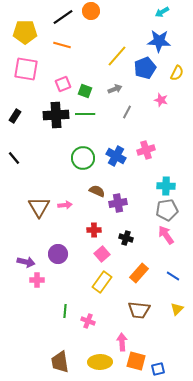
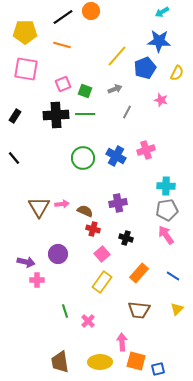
brown semicircle at (97, 191): moved 12 px left, 20 px down
pink arrow at (65, 205): moved 3 px left, 1 px up
red cross at (94, 230): moved 1 px left, 1 px up; rotated 16 degrees clockwise
green line at (65, 311): rotated 24 degrees counterclockwise
pink cross at (88, 321): rotated 24 degrees clockwise
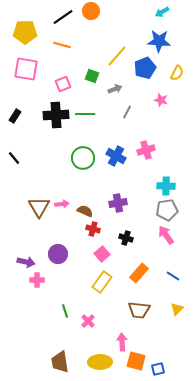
green square at (85, 91): moved 7 px right, 15 px up
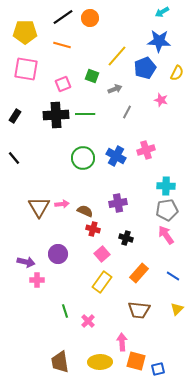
orange circle at (91, 11): moved 1 px left, 7 px down
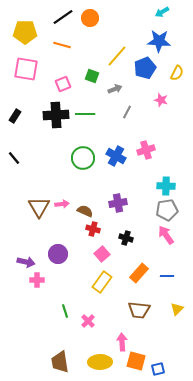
blue line at (173, 276): moved 6 px left; rotated 32 degrees counterclockwise
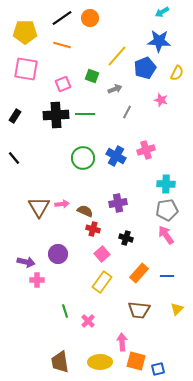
black line at (63, 17): moved 1 px left, 1 px down
cyan cross at (166, 186): moved 2 px up
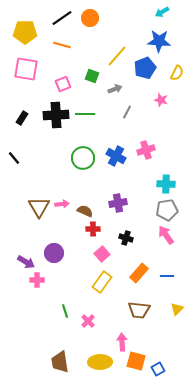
black rectangle at (15, 116): moved 7 px right, 2 px down
red cross at (93, 229): rotated 16 degrees counterclockwise
purple circle at (58, 254): moved 4 px left, 1 px up
purple arrow at (26, 262): rotated 18 degrees clockwise
blue square at (158, 369): rotated 16 degrees counterclockwise
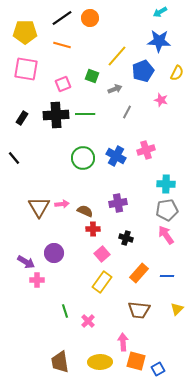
cyan arrow at (162, 12): moved 2 px left
blue pentagon at (145, 68): moved 2 px left, 3 px down
pink arrow at (122, 342): moved 1 px right
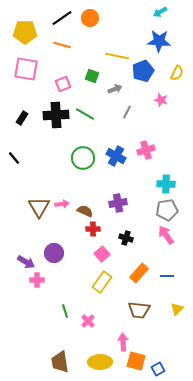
yellow line at (117, 56): rotated 60 degrees clockwise
green line at (85, 114): rotated 30 degrees clockwise
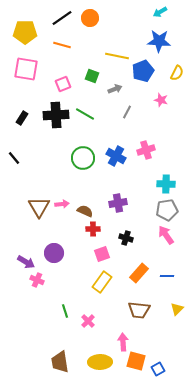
pink square at (102, 254): rotated 21 degrees clockwise
pink cross at (37, 280): rotated 24 degrees clockwise
